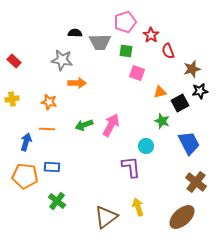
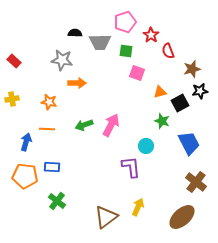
yellow arrow: rotated 42 degrees clockwise
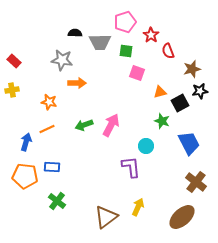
yellow cross: moved 9 px up
orange line: rotated 28 degrees counterclockwise
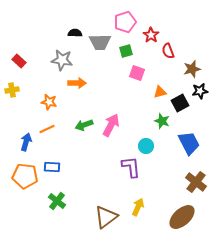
green square: rotated 24 degrees counterclockwise
red rectangle: moved 5 px right
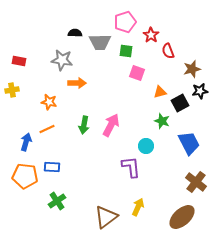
green square: rotated 24 degrees clockwise
red rectangle: rotated 32 degrees counterclockwise
green arrow: rotated 60 degrees counterclockwise
green cross: rotated 18 degrees clockwise
